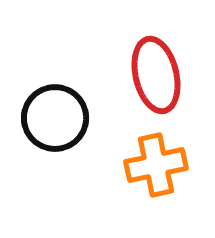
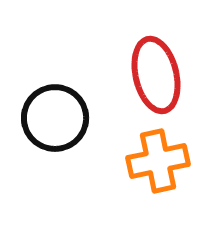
orange cross: moved 2 px right, 4 px up
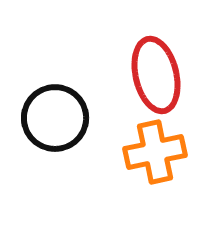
orange cross: moved 3 px left, 9 px up
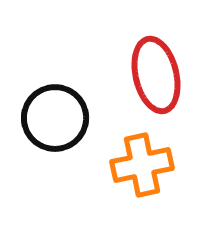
orange cross: moved 13 px left, 13 px down
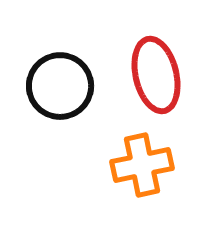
black circle: moved 5 px right, 32 px up
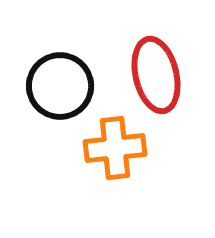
orange cross: moved 27 px left, 17 px up; rotated 6 degrees clockwise
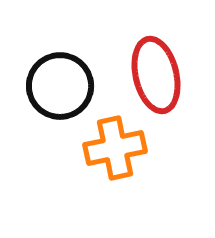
orange cross: rotated 6 degrees counterclockwise
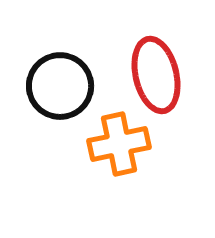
orange cross: moved 4 px right, 4 px up
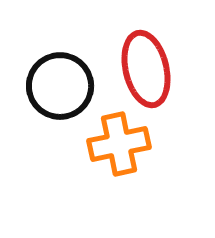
red ellipse: moved 10 px left, 6 px up
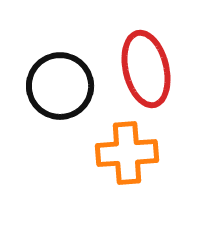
orange cross: moved 8 px right, 9 px down; rotated 8 degrees clockwise
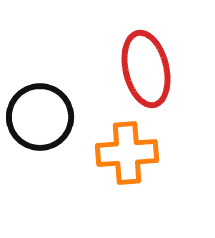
black circle: moved 20 px left, 31 px down
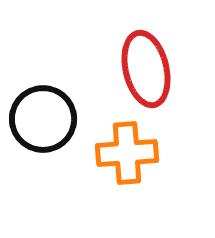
black circle: moved 3 px right, 2 px down
